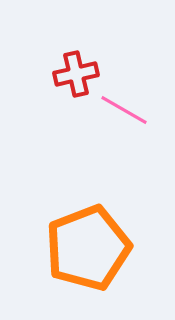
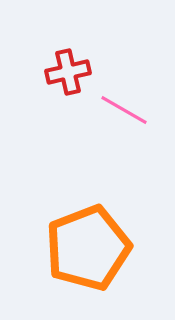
red cross: moved 8 px left, 2 px up
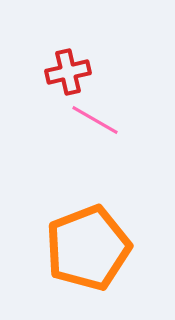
pink line: moved 29 px left, 10 px down
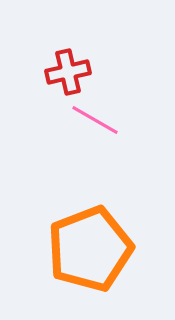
orange pentagon: moved 2 px right, 1 px down
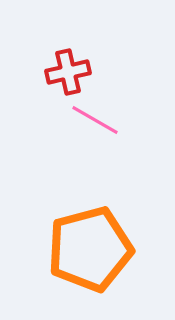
orange pentagon: rotated 6 degrees clockwise
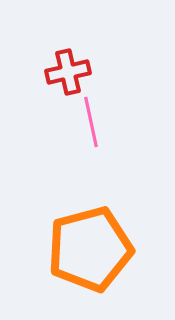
pink line: moved 4 px left, 2 px down; rotated 48 degrees clockwise
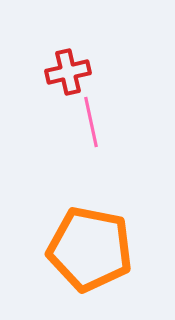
orange pentagon: rotated 26 degrees clockwise
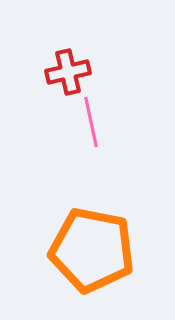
orange pentagon: moved 2 px right, 1 px down
